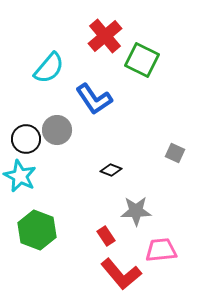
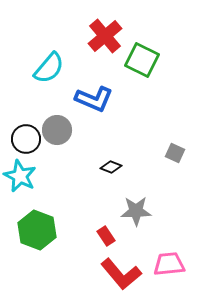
blue L-shape: rotated 33 degrees counterclockwise
black diamond: moved 3 px up
pink trapezoid: moved 8 px right, 14 px down
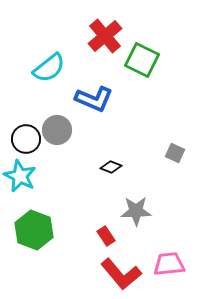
cyan semicircle: rotated 12 degrees clockwise
green hexagon: moved 3 px left
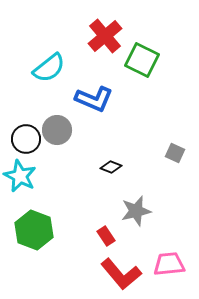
gray star: rotated 12 degrees counterclockwise
